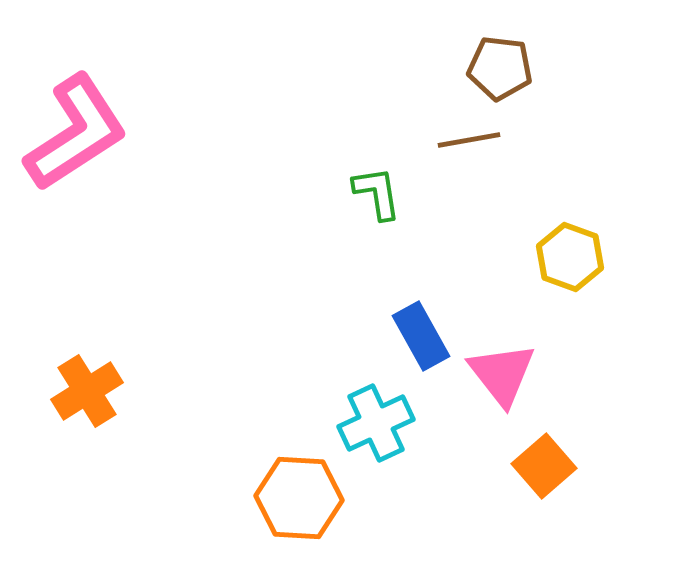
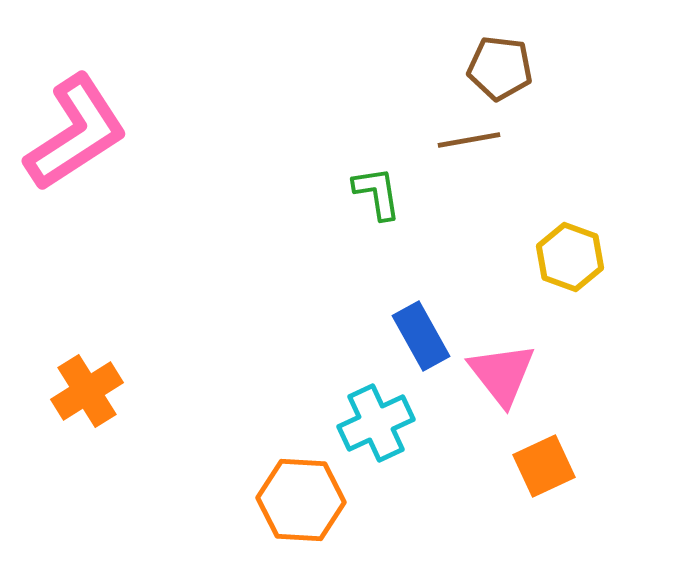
orange square: rotated 16 degrees clockwise
orange hexagon: moved 2 px right, 2 px down
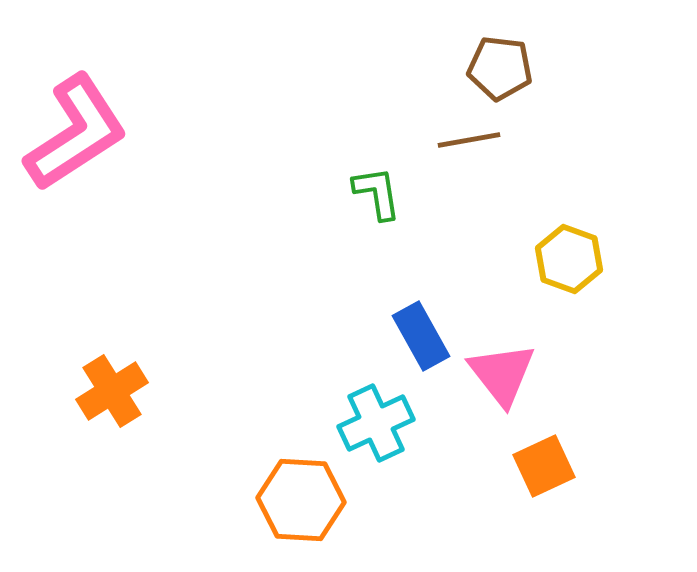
yellow hexagon: moved 1 px left, 2 px down
orange cross: moved 25 px right
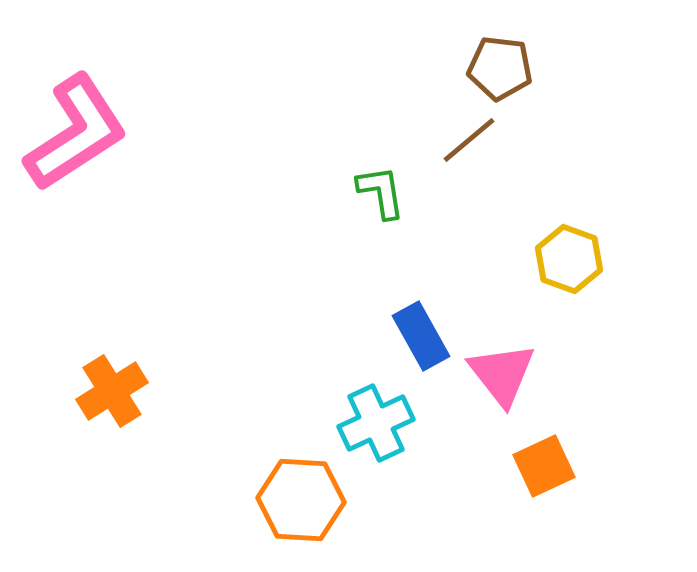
brown line: rotated 30 degrees counterclockwise
green L-shape: moved 4 px right, 1 px up
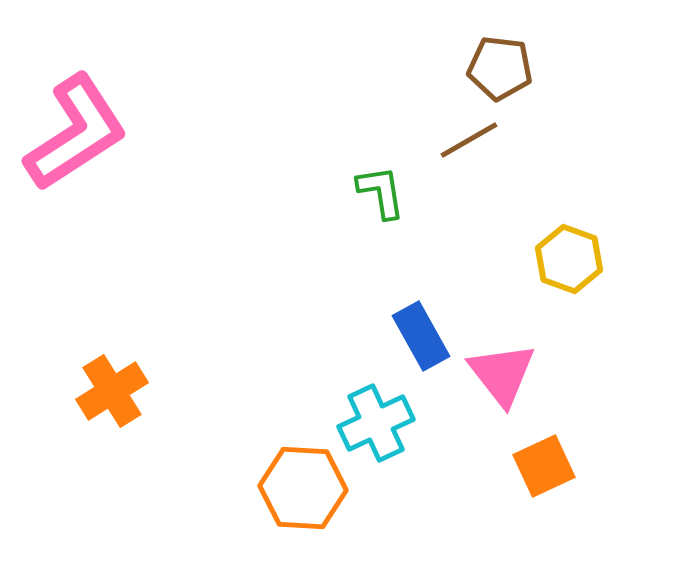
brown line: rotated 10 degrees clockwise
orange hexagon: moved 2 px right, 12 px up
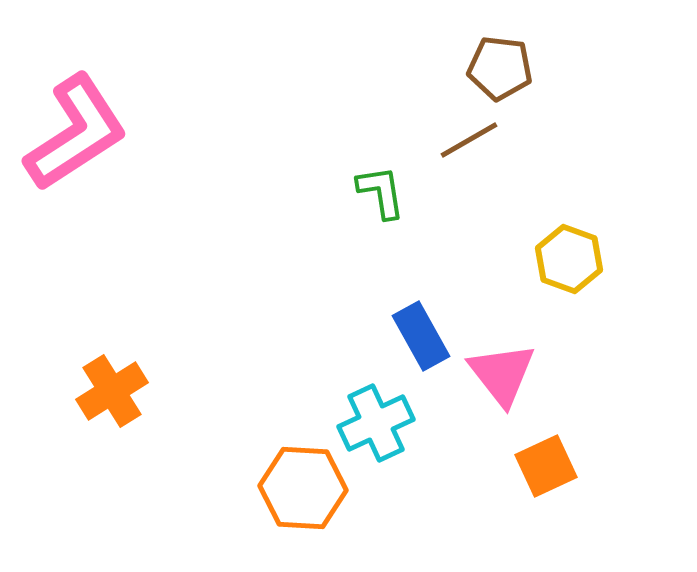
orange square: moved 2 px right
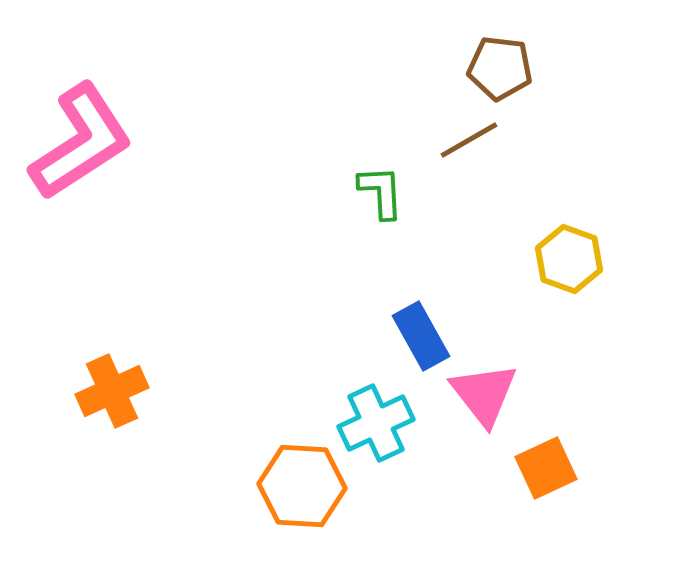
pink L-shape: moved 5 px right, 9 px down
green L-shape: rotated 6 degrees clockwise
pink triangle: moved 18 px left, 20 px down
orange cross: rotated 8 degrees clockwise
orange square: moved 2 px down
orange hexagon: moved 1 px left, 2 px up
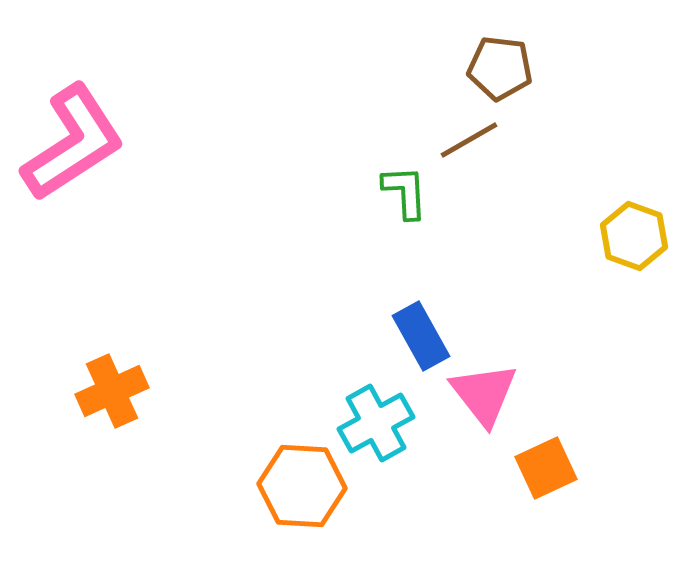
pink L-shape: moved 8 px left, 1 px down
green L-shape: moved 24 px right
yellow hexagon: moved 65 px right, 23 px up
cyan cross: rotated 4 degrees counterclockwise
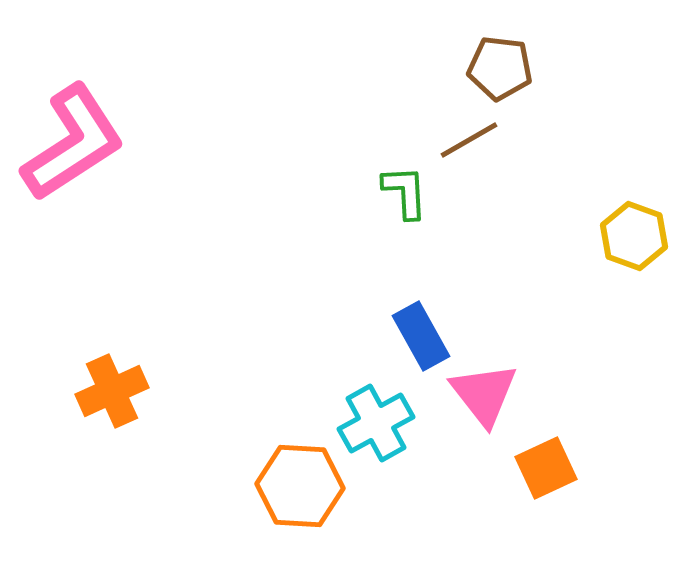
orange hexagon: moved 2 px left
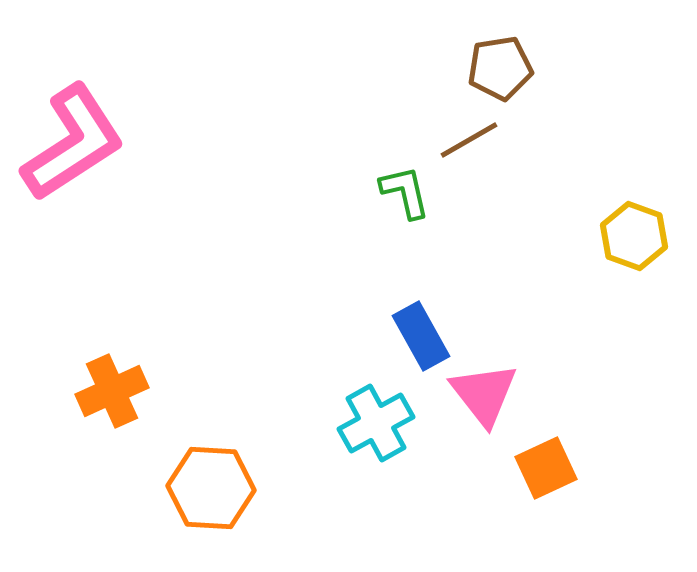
brown pentagon: rotated 16 degrees counterclockwise
green L-shape: rotated 10 degrees counterclockwise
orange hexagon: moved 89 px left, 2 px down
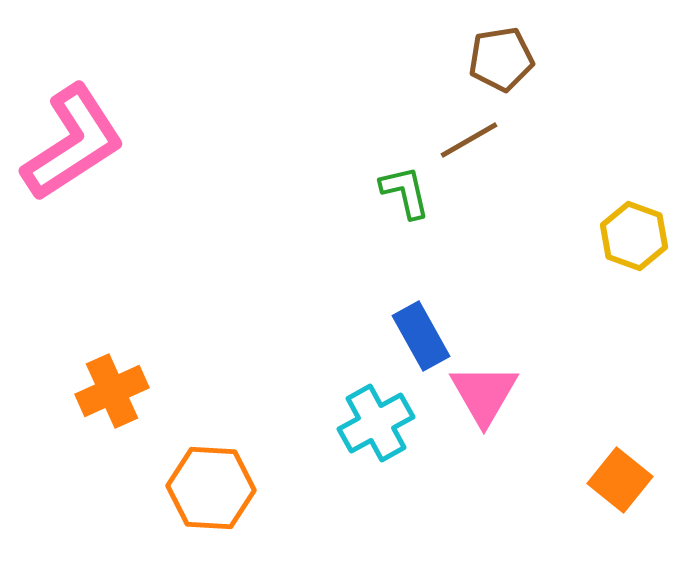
brown pentagon: moved 1 px right, 9 px up
pink triangle: rotated 8 degrees clockwise
orange square: moved 74 px right, 12 px down; rotated 26 degrees counterclockwise
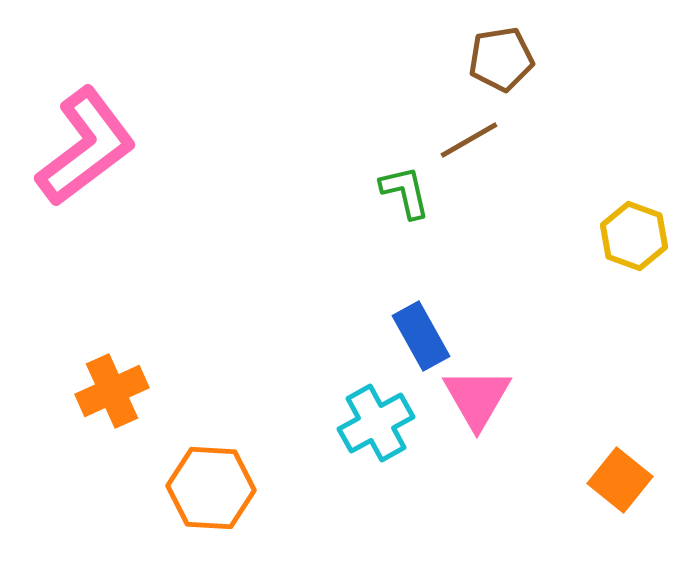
pink L-shape: moved 13 px right, 4 px down; rotated 4 degrees counterclockwise
pink triangle: moved 7 px left, 4 px down
